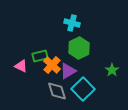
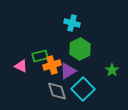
green hexagon: moved 1 px right, 1 px down
orange cross: rotated 30 degrees clockwise
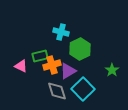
cyan cross: moved 11 px left, 9 px down
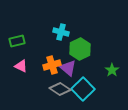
green rectangle: moved 23 px left, 15 px up
purple triangle: moved 3 px up; rotated 48 degrees counterclockwise
gray diamond: moved 3 px right, 2 px up; rotated 40 degrees counterclockwise
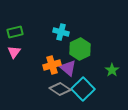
green rectangle: moved 2 px left, 9 px up
pink triangle: moved 7 px left, 14 px up; rotated 40 degrees clockwise
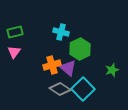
green star: rotated 16 degrees clockwise
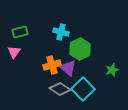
green rectangle: moved 5 px right
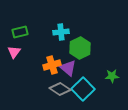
cyan cross: rotated 21 degrees counterclockwise
green hexagon: moved 1 px up
green star: moved 6 px down; rotated 16 degrees clockwise
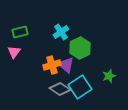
cyan cross: rotated 28 degrees counterclockwise
purple triangle: moved 2 px left, 3 px up
green star: moved 3 px left; rotated 16 degrees counterclockwise
cyan square: moved 3 px left, 2 px up; rotated 10 degrees clockwise
